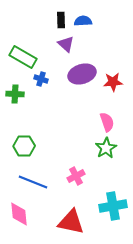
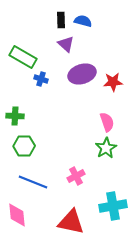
blue semicircle: rotated 18 degrees clockwise
green cross: moved 22 px down
pink diamond: moved 2 px left, 1 px down
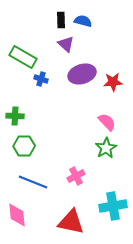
pink semicircle: rotated 24 degrees counterclockwise
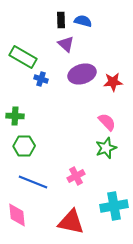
green star: rotated 10 degrees clockwise
cyan cross: moved 1 px right
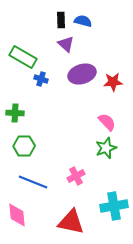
green cross: moved 3 px up
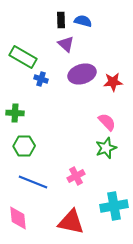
pink diamond: moved 1 px right, 3 px down
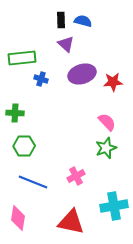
green rectangle: moved 1 px left, 1 px down; rotated 36 degrees counterclockwise
pink diamond: rotated 15 degrees clockwise
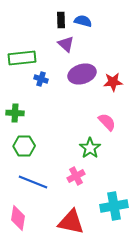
green star: moved 16 px left; rotated 15 degrees counterclockwise
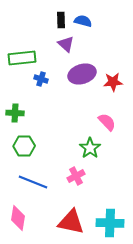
cyan cross: moved 4 px left, 17 px down; rotated 12 degrees clockwise
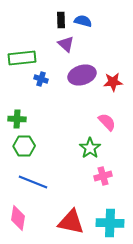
purple ellipse: moved 1 px down
green cross: moved 2 px right, 6 px down
pink cross: moved 27 px right; rotated 12 degrees clockwise
